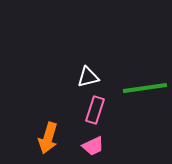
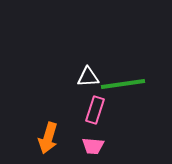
white triangle: rotated 10 degrees clockwise
green line: moved 22 px left, 4 px up
pink trapezoid: rotated 30 degrees clockwise
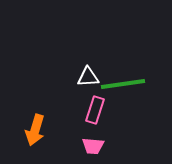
orange arrow: moved 13 px left, 8 px up
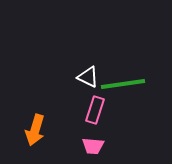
white triangle: rotated 30 degrees clockwise
